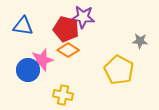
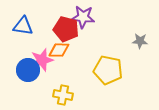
orange diamond: moved 9 px left; rotated 30 degrees counterclockwise
yellow pentagon: moved 11 px left; rotated 16 degrees counterclockwise
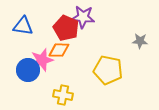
red pentagon: moved 1 px up; rotated 10 degrees clockwise
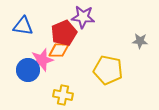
red pentagon: moved 2 px left, 5 px down; rotated 25 degrees clockwise
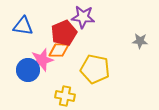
yellow pentagon: moved 13 px left, 1 px up
yellow cross: moved 2 px right, 1 px down
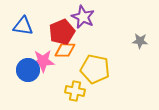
purple star: rotated 20 degrees clockwise
red pentagon: moved 2 px left, 1 px up
orange diamond: moved 6 px right
pink star: moved 1 px right, 1 px down; rotated 15 degrees clockwise
yellow cross: moved 10 px right, 5 px up
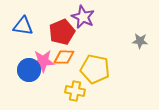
orange diamond: moved 1 px left, 7 px down
blue circle: moved 1 px right
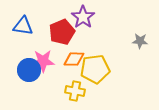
purple star: rotated 10 degrees clockwise
orange diamond: moved 10 px right, 2 px down
yellow pentagon: rotated 20 degrees counterclockwise
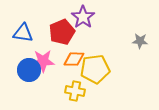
blue triangle: moved 7 px down
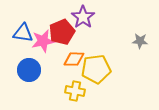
pink star: moved 20 px up; rotated 10 degrees counterclockwise
yellow pentagon: moved 1 px right
